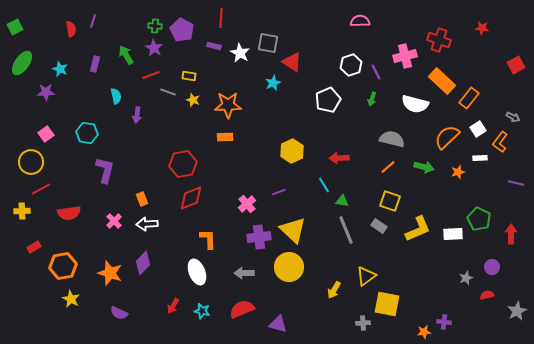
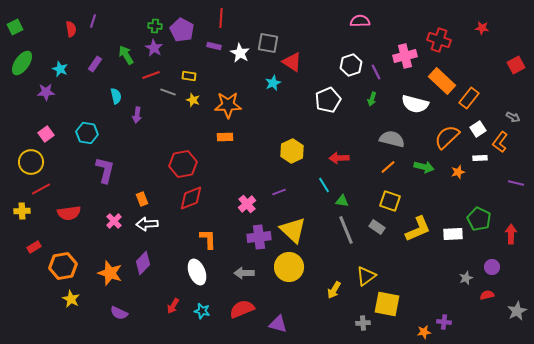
purple rectangle at (95, 64): rotated 21 degrees clockwise
gray rectangle at (379, 226): moved 2 px left, 1 px down
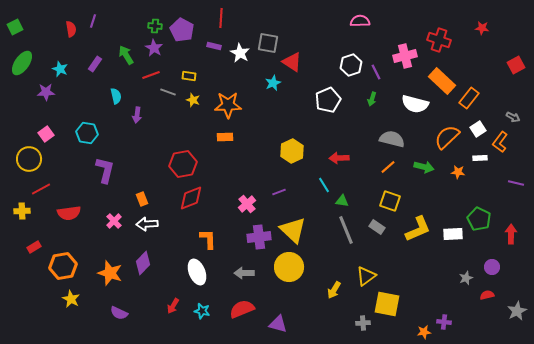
yellow circle at (31, 162): moved 2 px left, 3 px up
orange star at (458, 172): rotated 24 degrees clockwise
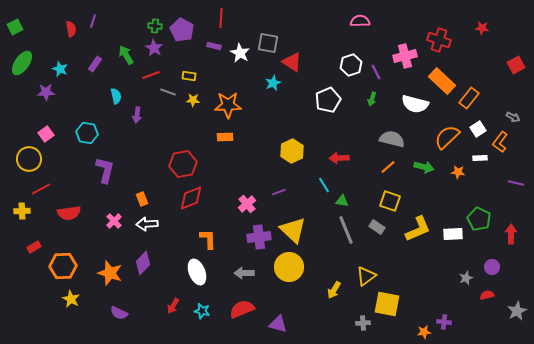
yellow star at (193, 100): rotated 16 degrees counterclockwise
orange hexagon at (63, 266): rotated 8 degrees clockwise
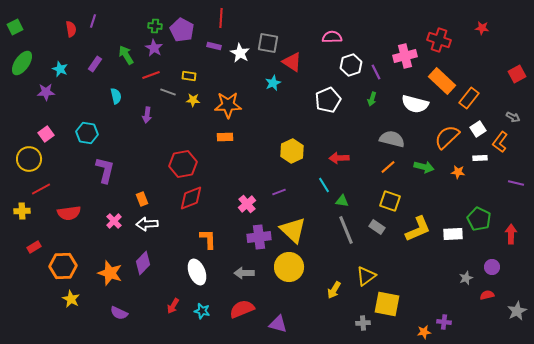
pink semicircle at (360, 21): moved 28 px left, 16 px down
red square at (516, 65): moved 1 px right, 9 px down
purple arrow at (137, 115): moved 10 px right
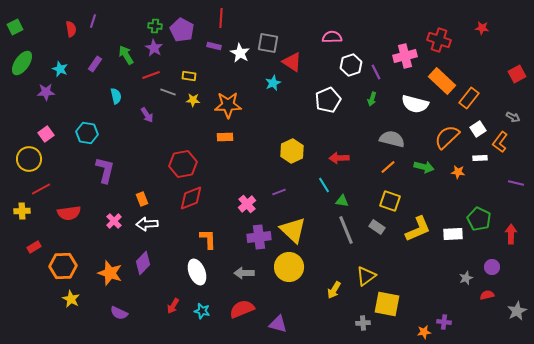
purple arrow at (147, 115): rotated 42 degrees counterclockwise
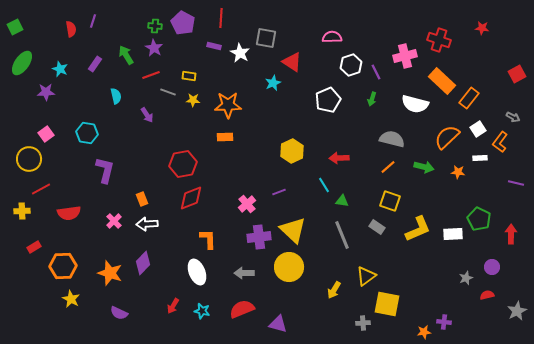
purple pentagon at (182, 30): moved 1 px right, 7 px up
gray square at (268, 43): moved 2 px left, 5 px up
gray line at (346, 230): moved 4 px left, 5 px down
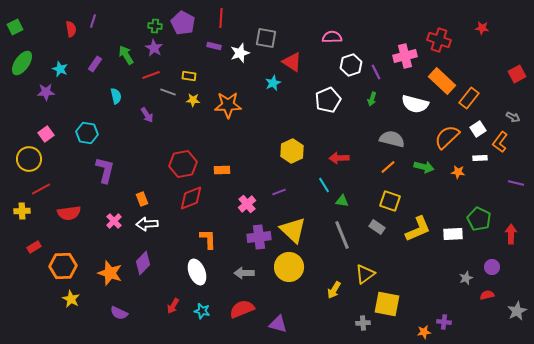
white star at (240, 53): rotated 24 degrees clockwise
orange rectangle at (225, 137): moved 3 px left, 33 px down
yellow triangle at (366, 276): moved 1 px left, 2 px up
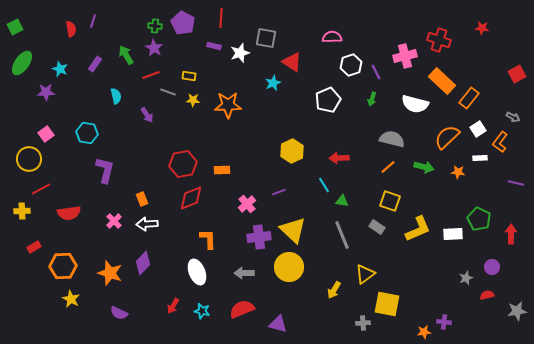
gray star at (517, 311): rotated 18 degrees clockwise
